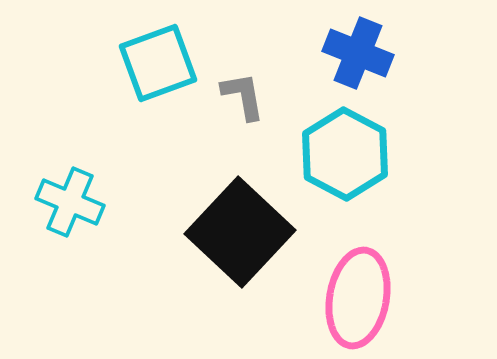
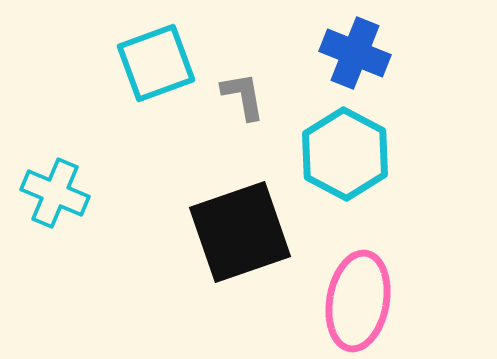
blue cross: moved 3 px left
cyan square: moved 2 px left
cyan cross: moved 15 px left, 9 px up
black square: rotated 28 degrees clockwise
pink ellipse: moved 3 px down
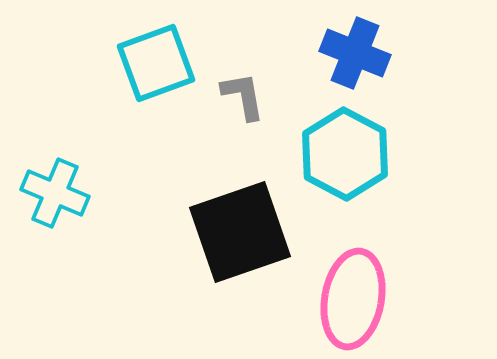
pink ellipse: moved 5 px left, 2 px up
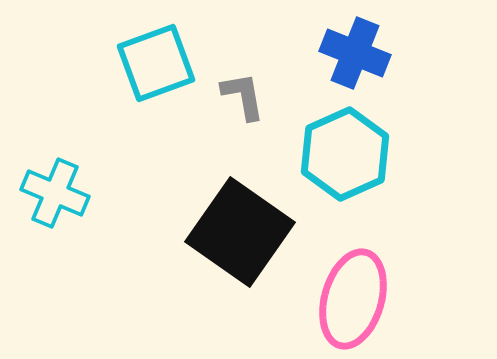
cyan hexagon: rotated 8 degrees clockwise
black square: rotated 36 degrees counterclockwise
pink ellipse: rotated 6 degrees clockwise
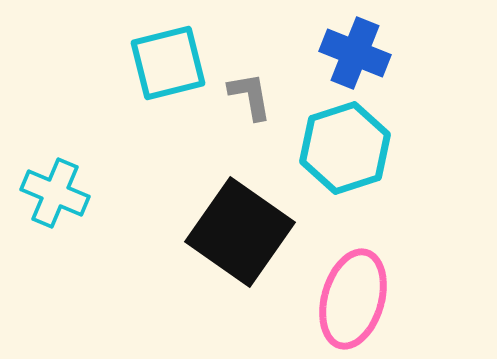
cyan square: moved 12 px right; rotated 6 degrees clockwise
gray L-shape: moved 7 px right
cyan hexagon: moved 6 px up; rotated 6 degrees clockwise
